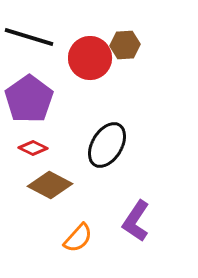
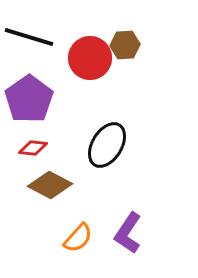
red diamond: rotated 20 degrees counterclockwise
purple L-shape: moved 8 px left, 12 px down
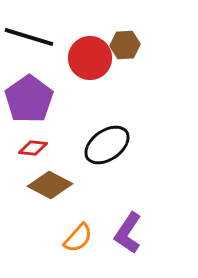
black ellipse: rotated 24 degrees clockwise
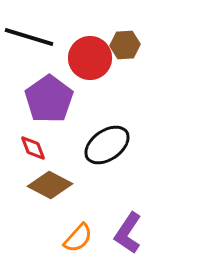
purple pentagon: moved 20 px right
red diamond: rotated 64 degrees clockwise
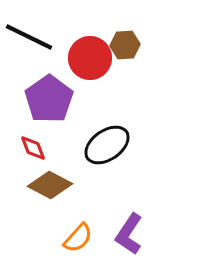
black line: rotated 9 degrees clockwise
purple L-shape: moved 1 px right, 1 px down
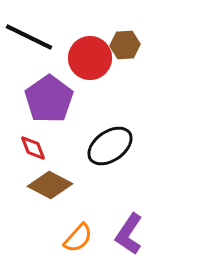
black ellipse: moved 3 px right, 1 px down
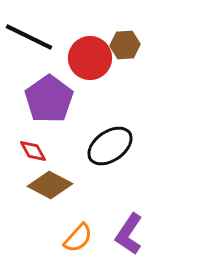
red diamond: moved 3 px down; rotated 8 degrees counterclockwise
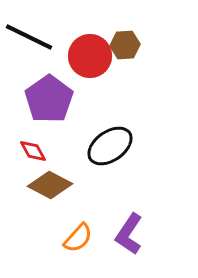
red circle: moved 2 px up
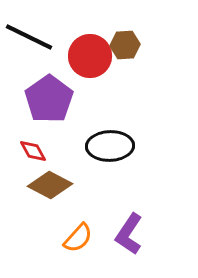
black ellipse: rotated 33 degrees clockwise
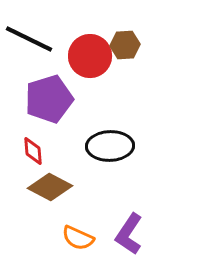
black line: moved 2 px down
purple pentagon: rotated 18 degrees clockwise
red diamond: rotated 24 degrees clockwise
brown diamond: moved 2 px down
orange semicircle: rotated 72 degrees clockwise
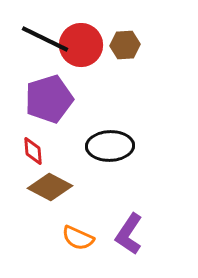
black line: moved 16 px right
red circle: moved 9 px left, 11 px up
